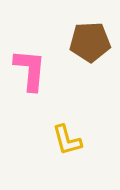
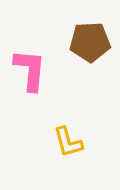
yellow L-shape: moved 1 px right, 2 px down
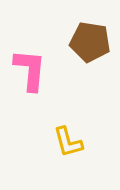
brown pentagon: rotated 12 degrees clockwise
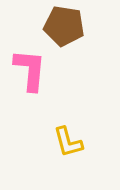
brown pentagon: moved 26 px left, 16 px up
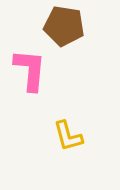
yellow L-shape: moved 6 px up
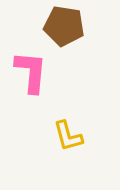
pink L-shape: moved 1 px right, 2 px down
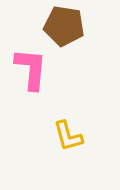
pink L-shape: moved 3 px up
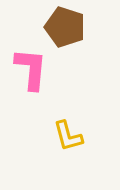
brown pentagon: moved 1 px right, 1 px down; rotated 9 degrees clockwise
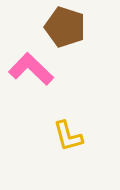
pink L-shape: rotated 51 degrees counterclockwise
